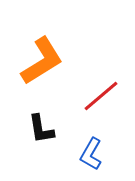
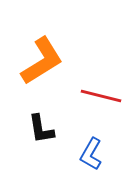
red line: rotated 54 degrees clockwise
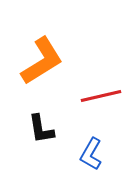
red line: rotated 27 degrees counterclockwise
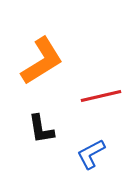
blue L-shape: rotated 32 degrees clockwise
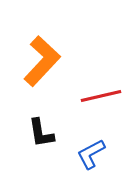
orange L-shape: rotated 15 degrees counterclockwise
black L-shape: moved 4 px down
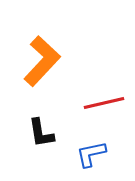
red line: moved 3 px right, 7 px down
blue L-shape: rotated 16 degrees clockwise
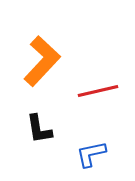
red line: moved 6 px left, 12 px up
black L-shape: moved 2 px left, 4 px up
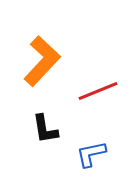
red line: rotated 9 degrees counterclockwise
black L-shape: moved 6 px right
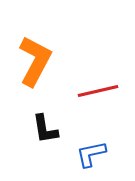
orange L-shape: moved 7 px left; rotated 15 degrees counterclockwise
red line: rotated 9 degrees clockwise
